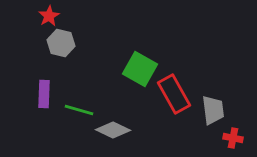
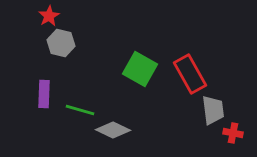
red rectangle: moved 16 px right, 20 px up
green line: moved 1 px right
red cross: moved 5 px up
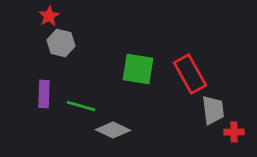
green square: moved 2 px left; rotated 20 degrees counterclockwise
green line: moved 1 px right, 4 px up
red cross: moved 1 px right, 1 px up; rotated 12 degrees counterclockwise
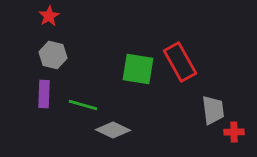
gray hexagon: moved 8 px left, 12 px down
red rectangle: moved 10 px left, 12 px up
green line: moved 2 px right, 1 px up
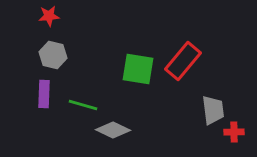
red star: rotated 25 degrees clockwise
red rectangle: moved 3 px right, 1 px up; rotated 69 degrees clockwise
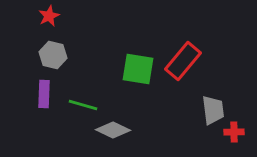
red star: rotated 20 degrees counterclockwise
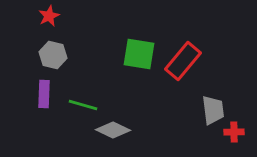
green square: moved 1 px right, 15 px up
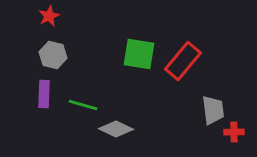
gray diamond: moved 3 px right, 1 px up
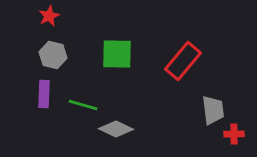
green square: moved 22 px left; rotated 8 degrees counterclockwise
red cross: moved 2 px down
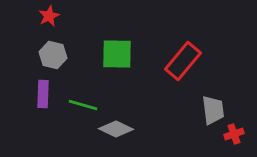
purple rectangle: moved 1 px left
red cross: rotated 18 degrees counterclockwise
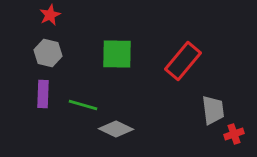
red star: moved 1 px right, 1 px up
gray hexagon: moved 5 px left, 2 px up
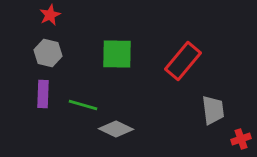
red cross: moved 7 px right, 5 px down
